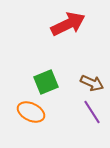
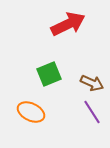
green square: moved 3 px right, 8 px up
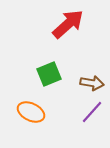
red arrow: rotated 16 degrees counterclockwise
brown arrow: rotated 15 degrees counterclockwise
purple line: rotated 75 degrees clockwise
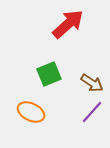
brown arrow: rotated 25 degrees clockwise
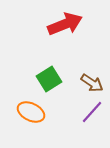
red arrow: moved 3 px left; rotated 20 degrees clockwise
green square: moved 5 px down; rotated 10 degrees counterclockwise
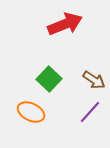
green square: rotated 15 degrees counterclockwise
brown arrow: moved 2 px right, 3 px up
purple line: moved 2 px left
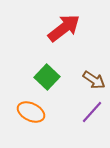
red arrow: moved 1 px left, 4 px down; rotated 16 degrees counterclockwise
green square: moved 2 px left, 2 px up
purple line: moved 2 px right
